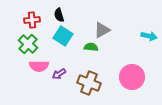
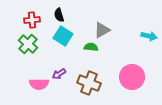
pink semicircle: moved 18 px down
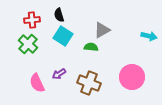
pink semicircle: moved 2 px left, 1 px up; rotated 66 degrees clockwise
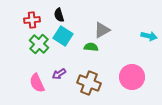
green cross: moved 11 px right
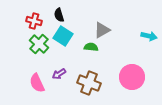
red cross: moved 2 px right, 1 px down; rotated 21 degrees clockwise
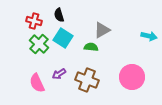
cyan square: moved 2 px down
brown cross: moved 2 px left, 3 px up
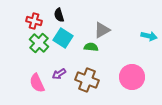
green cross: moved 1 px up
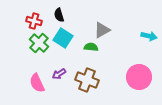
pink circle: moved 7 px right
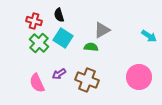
cyan arrow: rotated 21 degrees clockwise
